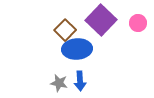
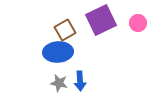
purple square: rotated 20 degrees clockwise
brown square: rotated 15 degrees clockwise
blue ellipse: moved 19 px left, 3 px down
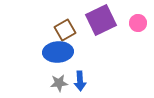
gray star: rotated 18 degrees counterclockwise
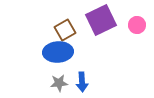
pink circle: moved 1 px left, 2 px down
blue arrow: moved 2 px right, 1 px down
